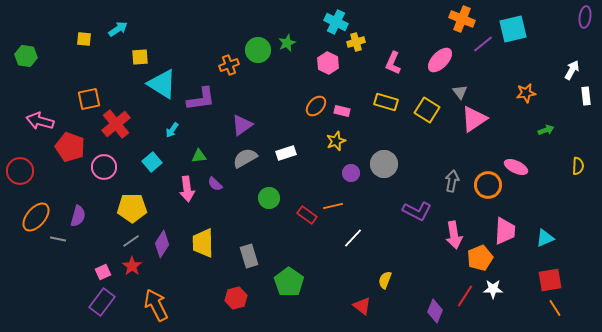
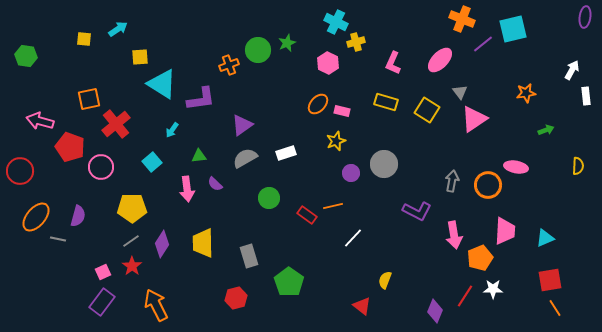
orange ellipse at (316, 106): moved 2 px right, 2 px up
pink circle at (104, 167): moved 3 px left
pink ellipse at (516, 167): rotated 15 degrees counterclockwise
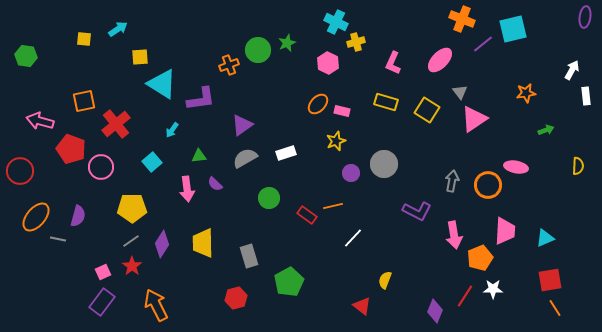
orange square at (89, 99): moved 5 px left, 2 px down
red pentagon at (70, 147): moved 1 px right, 2 px down
green pentagon at (289, 282): rotated 8 degrees clockwise
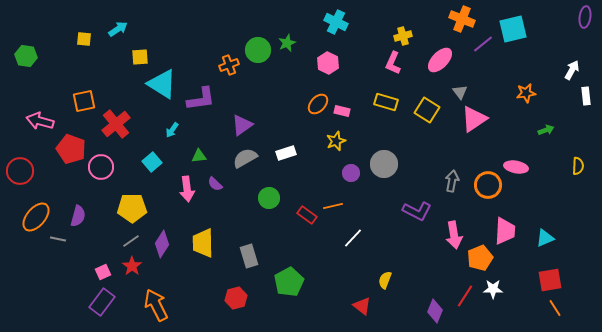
yellow cross at (356, 42): moved 47 px right, 6 px up
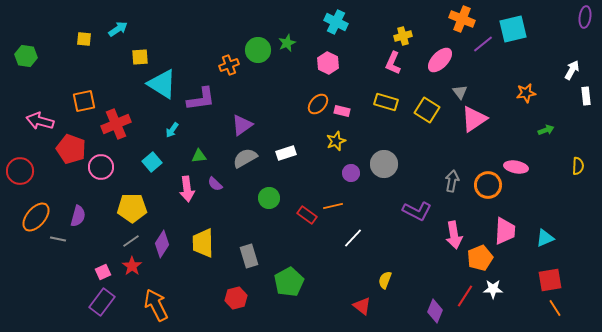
red cross at (116, 124): rotated 16 degrees clockwise
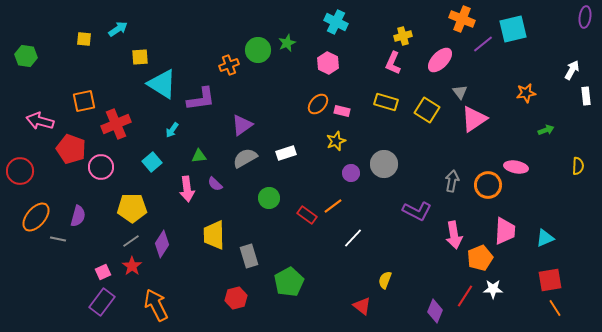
orange line at (333, 206): rotated 24 degrees counterclockwise
yellow trapezoid at (203, 243): moved 11 px right, 8 px up
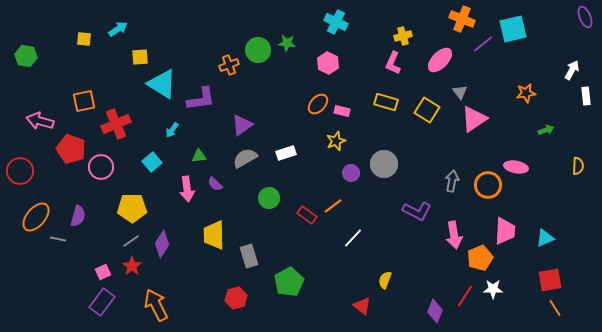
purple ellipse at (585, 17): rotated 30 degrees counterclockwise
green star at (287, 43): rotated 30 degrees clockwise
